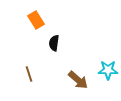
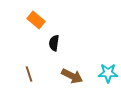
orange rectangle: rotated 18 degrees counterclockwise
cyan star: moved 3 px down
brown arrow: moved 6 px left, 4 px up; rotated 15 degrees counterclockwise
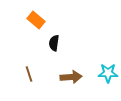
brown arrow: moved 1 px left, 1 px down; rotated 30 degrees counterclockwise
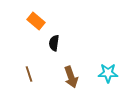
orange rectangle: moved 1 px down
brown arrow: rotated 75 degrees clockwise
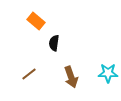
brown line: rotated 70 degrees clockwise
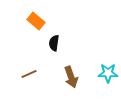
brown line: rotated 14 degrees clockwise
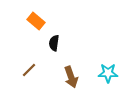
brown line: moved 4 px up; rotated 21 degrees counterclockwise
